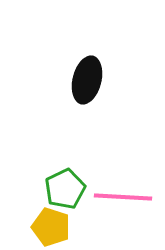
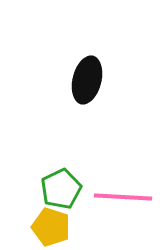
green pentagon: moved 4 px left
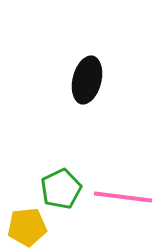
pink line: rotated 4 degrees clockwise
yellow pentagon: moved 24 px left; rotated 24 degrees counterclockwise
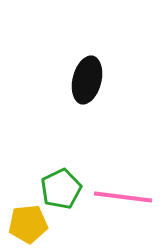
yellow pentagon: moved 1 px right, 3 px up
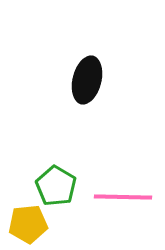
green pentagon: moved 5 px left, 3 px up; rotated 15 degrees counterclockwise
pink line: rotated 6 degrees counterclockwise
